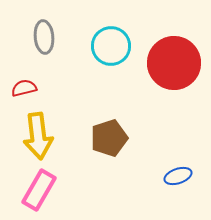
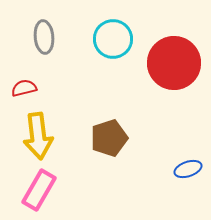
cyan circle: moved 2 px right, 7 px up
blue ellipse: moved 10 px right, 7 px up
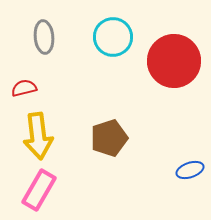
cyan circle: moved 2 px up
red circle: moved 2 px up
blue ellipse: moved 2 px right, 1 px down
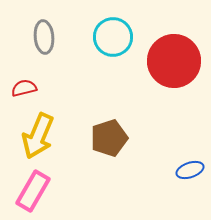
yellow arrow: rotated 30 degrees clockwise
pink rectangle: moved 6 px left, 1 px down
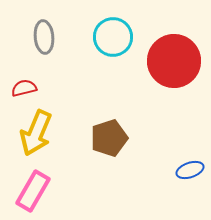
yellow arrow: moved 2 px left, 3 px up
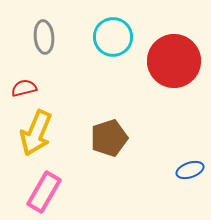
pink rectangle: moved 11 px right, 1 px down
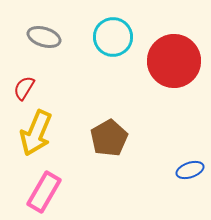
gray ellipse: rotated 68 degrees counterclockwise
red semicircle: rotated 45 degrees counterclockwise
brown pentagon: rotated 12 degrees counterclockwise
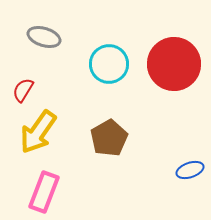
cyan circle: moved 4 px left, 27 px down
red circle: moved 3 px down
red semicircle: moved 1 px left, 2 px down
yellow arrow: moved 2 px right, 1 px up; rotated 12 degrees clockwise
pink rectangle: rotated 9 degrees counterclockwise
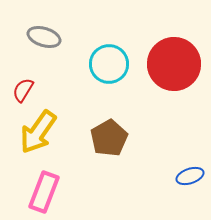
blue ellipse: moved 6 px down
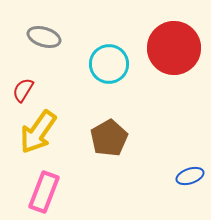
red circle: moved 16 px up
